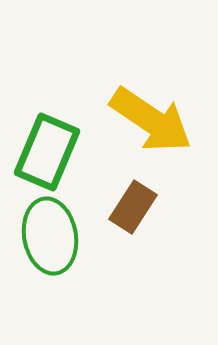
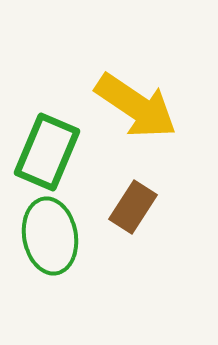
yellow arrow: moved 15 px left, 14 px up
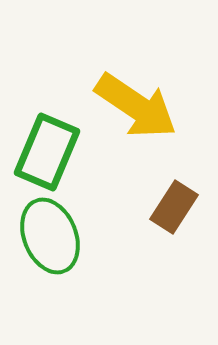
brown rectangle: moved 41 px right
green ellipse: rotated 12 degrees counterclockwise
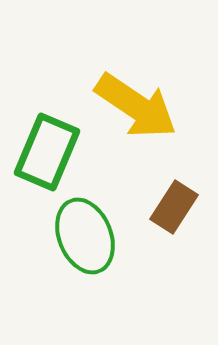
green ellipse: moved 35 px right
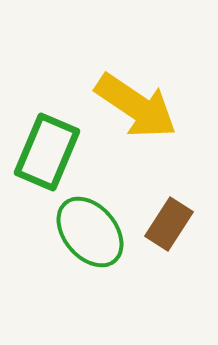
brown rectangle: moved 5 px left, 17 px down
green ellipse: moved 5 px right, 4 px up; rotated 18 degrees counterclockwise
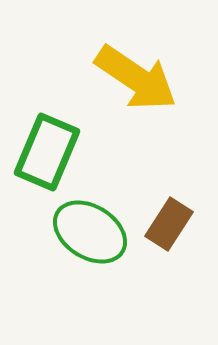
yellow arrow: moved 28 px up
green ellipse: rotated 18 degrees counterclockwise
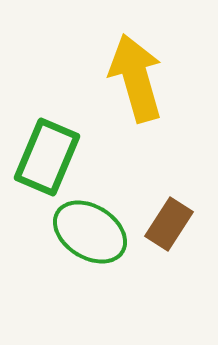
yellow arrow: rotated 140 degrees counterclockwise
green rectangle: moved 5 px down
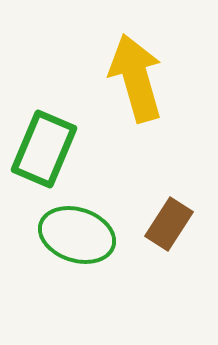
green rectangle: moved 3 px left, 8 px up
green ellipse: moved 13 px left, 3 px down; rotated 14 degrees counterclockwise
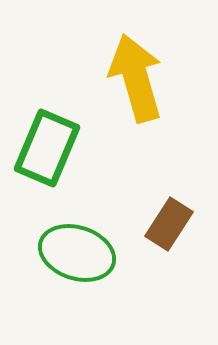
green rectangle: moved 3 px right, 1 px up
green ellipse: moved 18 px down
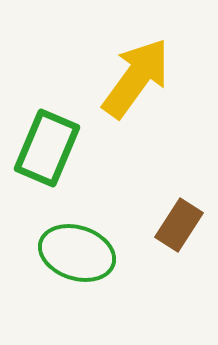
yellow arrow: rotated 52 degrees clockwise
brown rectangle: moved 10 px right, 1 px down
